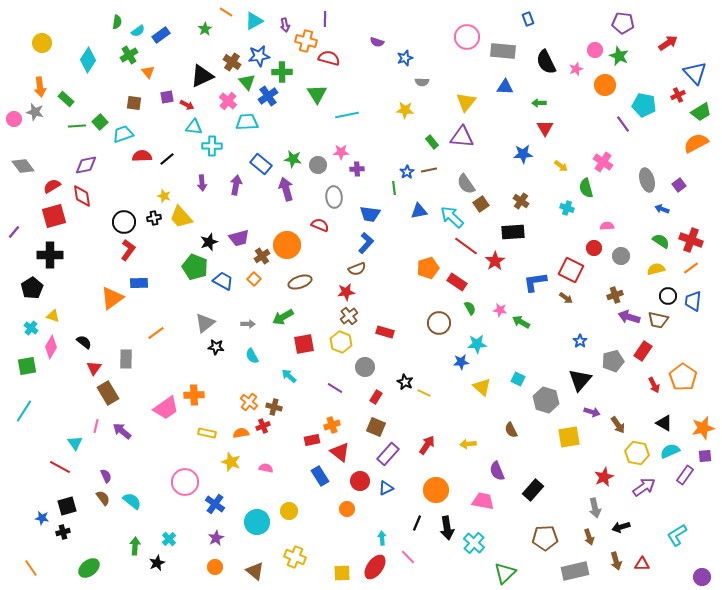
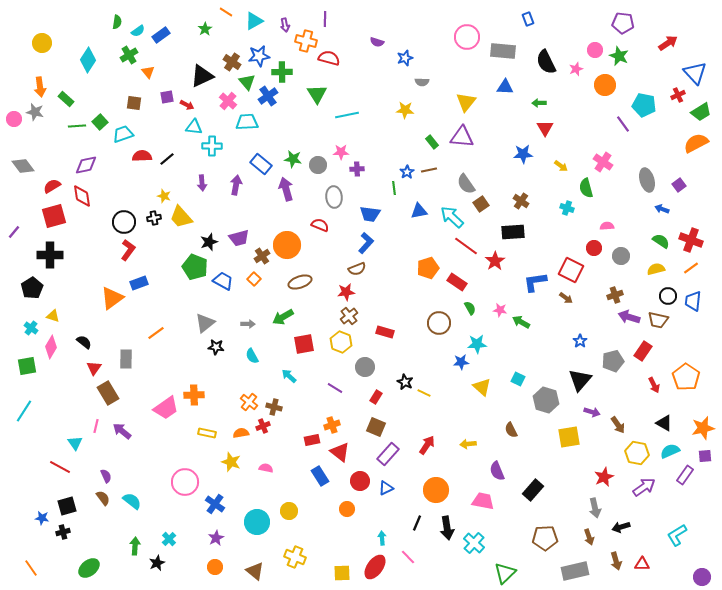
blue rectangle at (139, 283): rotated 18 degrees counterclockwise
orange pentagon at (683, 377): moved 3 px right
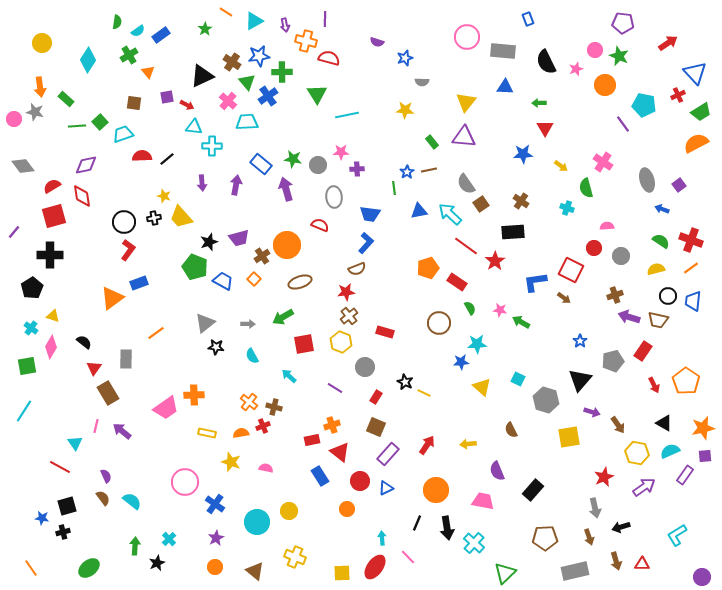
purple triangle at (462, 137): moved 2 px right
cyan arrow at (452, 217): moved 2 px left, 3 px up
brown arrow at (566, 298): moved 2 px left
orange pentagon at (686, 377): moved 4 px down
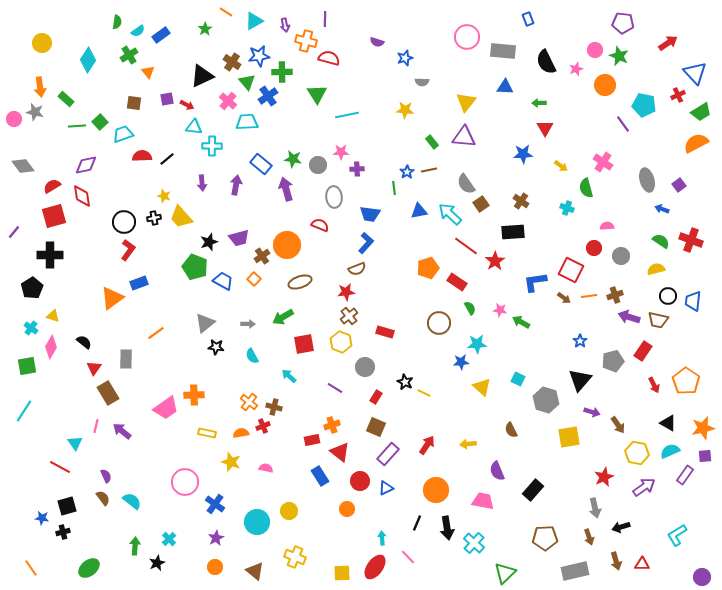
purple square at (167, 97): moved 2 px down
orange line at (691, 268): moved 102 px left, 28 px down; rotated 28 degrees clockwise
black triangle at (664, 423): moved 4 px right
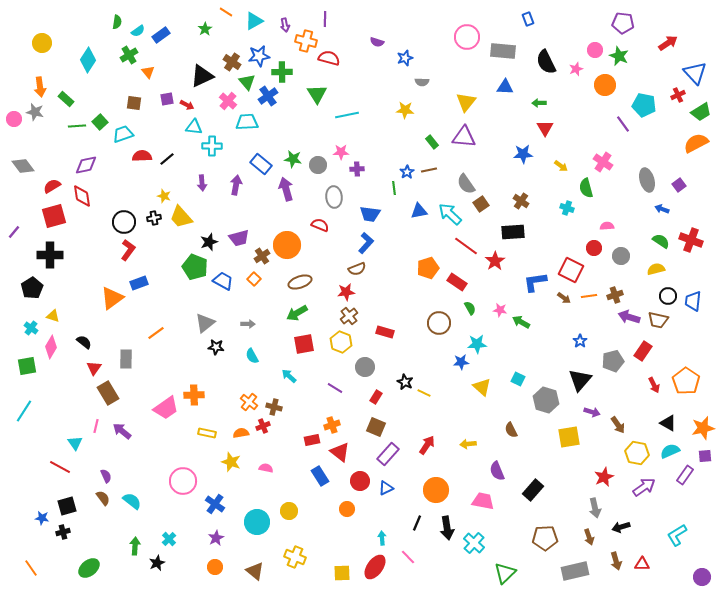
green arrow at (283, 317): moved 14 px right, 4 px up
pink circle at (185, 482): moved 2 px left, 1 px up
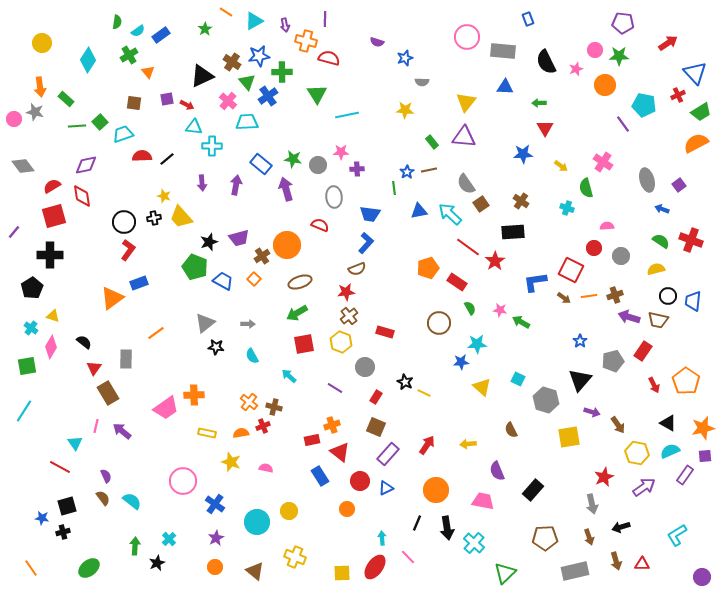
green star at (619, 56): rotated 24 degrees counterclockwise
red line at (466, 246): moved 2 px right, 1 px down
gray arrow at (595, 508): moved 3 px left, 4 px up
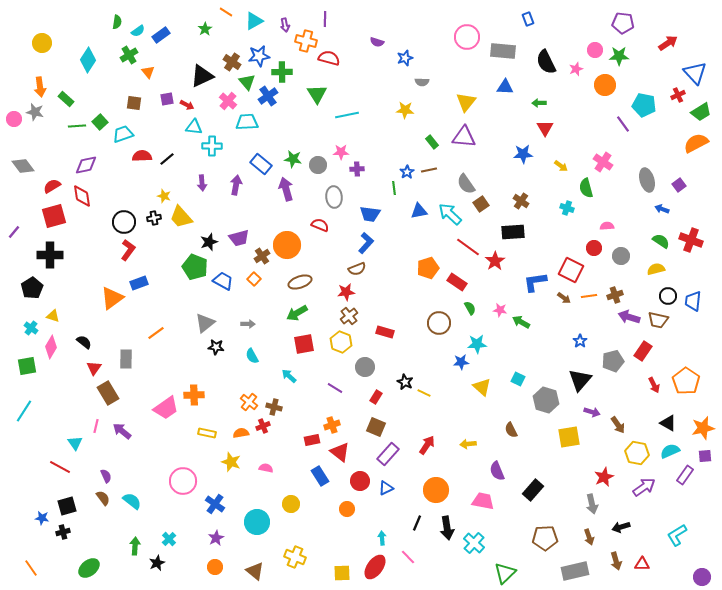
yellow circle at (289, 511): moved 2 px right, 7 px up
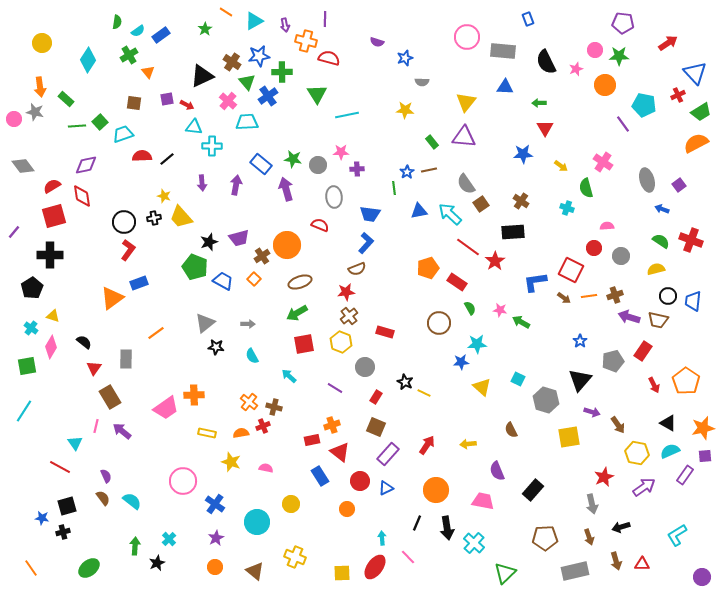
brown rectangle at (108, 393): moved 2 px right, 4 px down
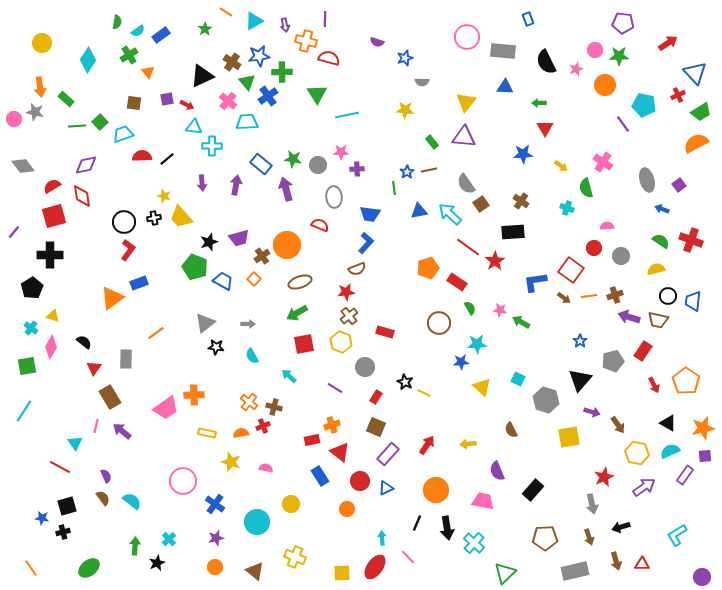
red square at (571, 270): rotated 10 degrees clockwise
purple star at (216, 538): rotated 14 degrees clockwise
